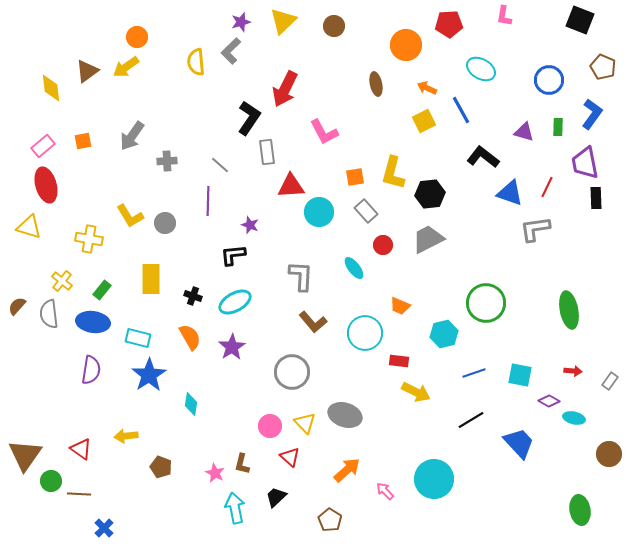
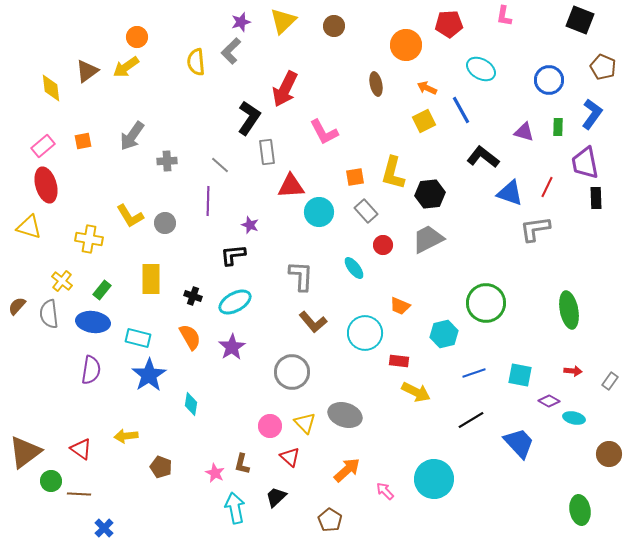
brown triangle at (25, 455): moved 3 px up; rotated 18 degrees clockwise
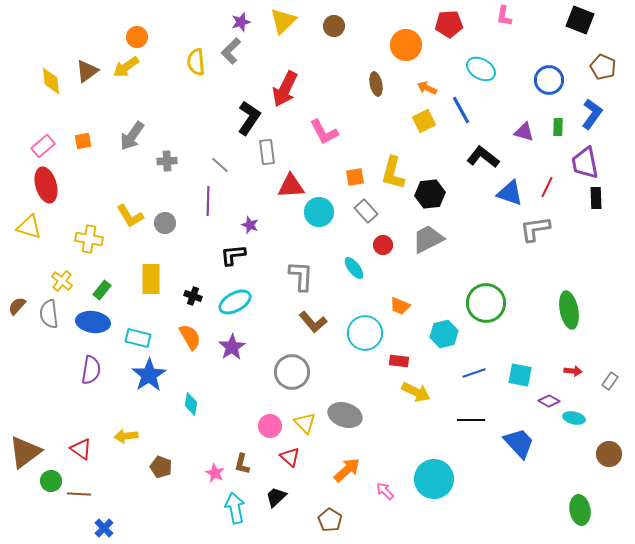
yellow diamond at (51, 88): moved 7 px up
black line at (471, 420): rotated 32 degrees clockwise
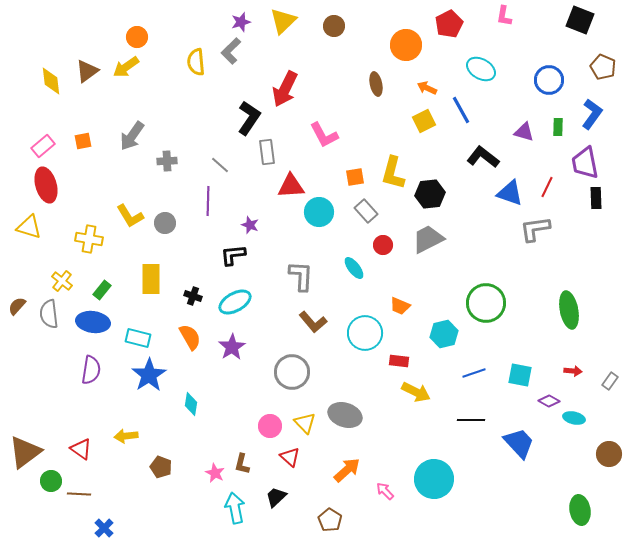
red pentagon at (449, 24): rotated 24 degrees counterclockwise
pink L-shape at (324, 132): moved 3 px down
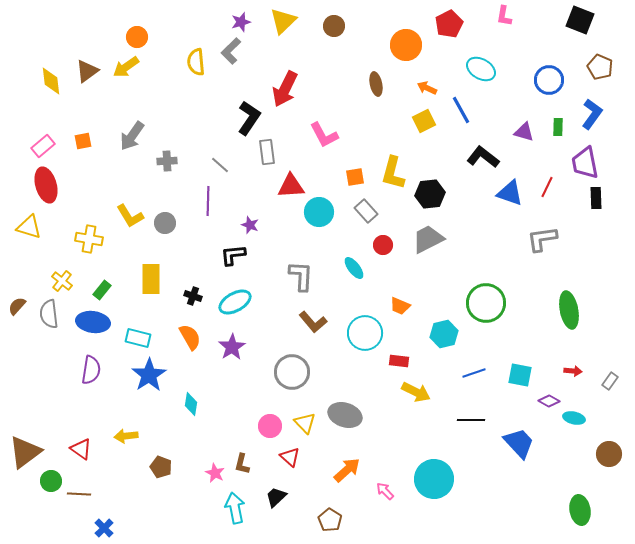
brown pentagon at (603, 67): moved 3 px left
gray L-shape at (535, 229): moved 7 px right, 10 px down
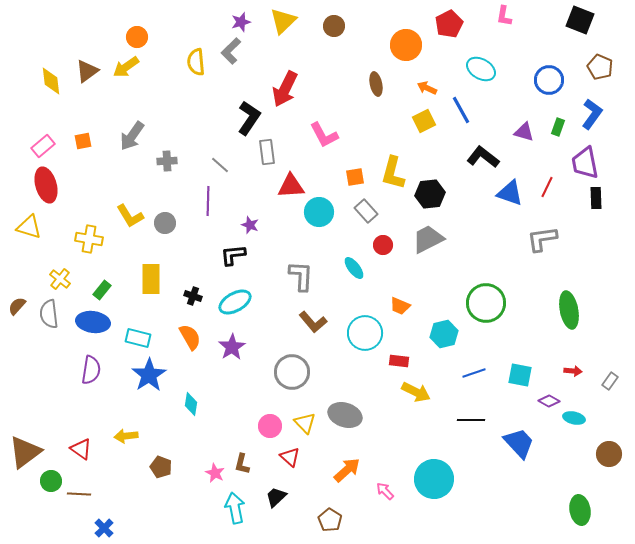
green rectangle at (558, 127): rotated 18 degrees clockwise
yellow cross at (62, 281): moved 2 px left, 2 px up
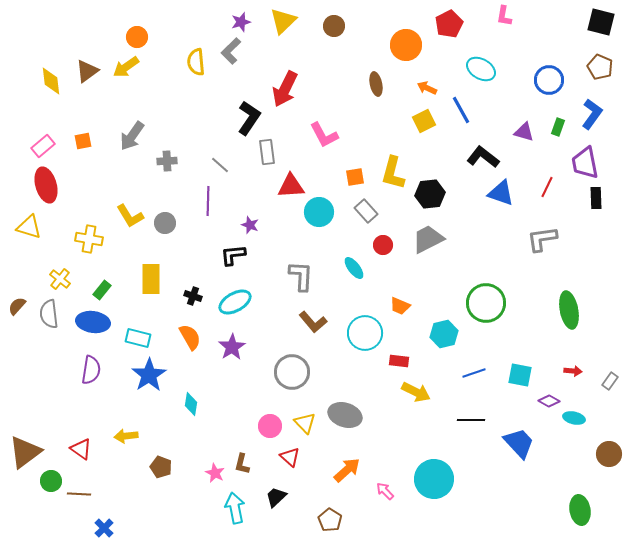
black square at (580, 20): moved 21 px right, 2 px down; rotated 8 degrees counterclockwise
blue triangle at (510, 193): moved 9 px left
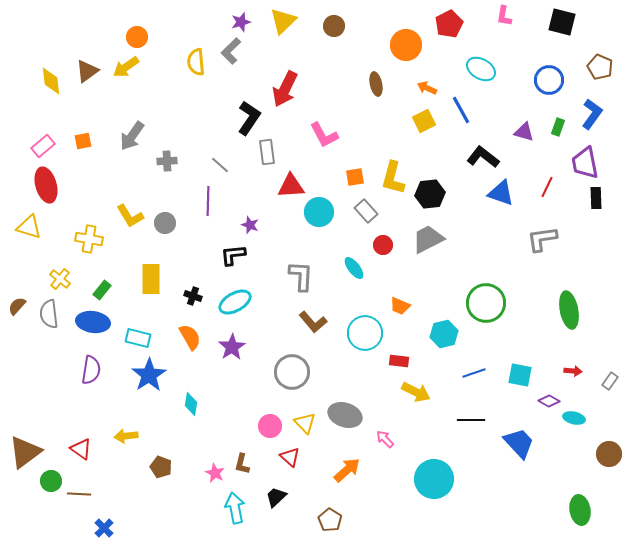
black square at (601, 22): moved 39 px left
yellow L-shape at (393, 173): moved 5 px down
pink arrow at (385, 491): moved 52 px up
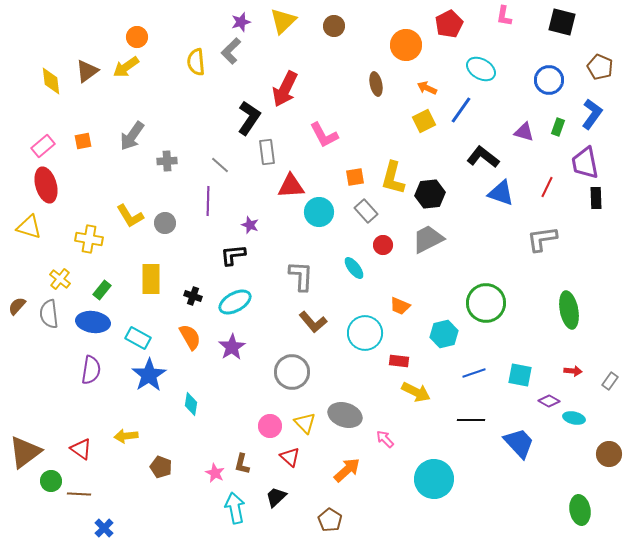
blue line at (461, 110): rotated 64 degrees clockwise
cyan rectangle at (138, 338): rotated 15 degrees clockwise
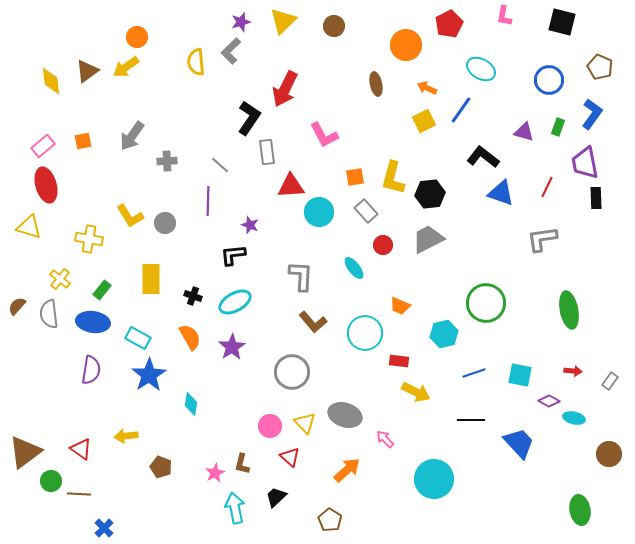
pink star at (215, 473): rotated 18 degrees clockwise
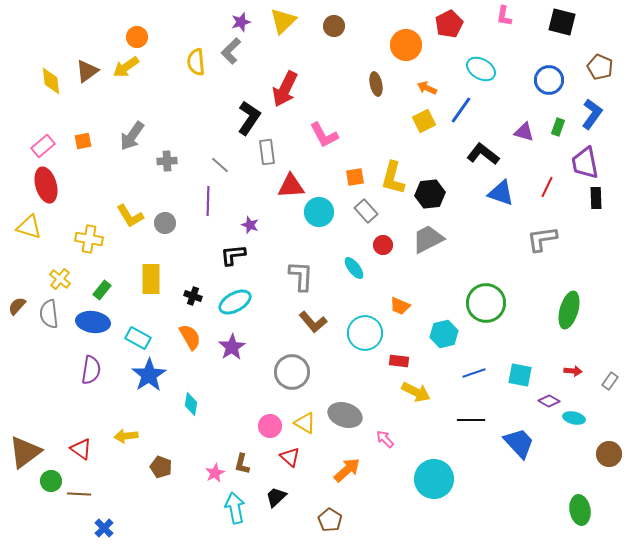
black L-shape at (483, 157): moved 3 px up
green ellipse at (569, 310): rotated 27 degrees clockwise
yellow triangle at (305, 423): rotated 15 degrees counterclockwise
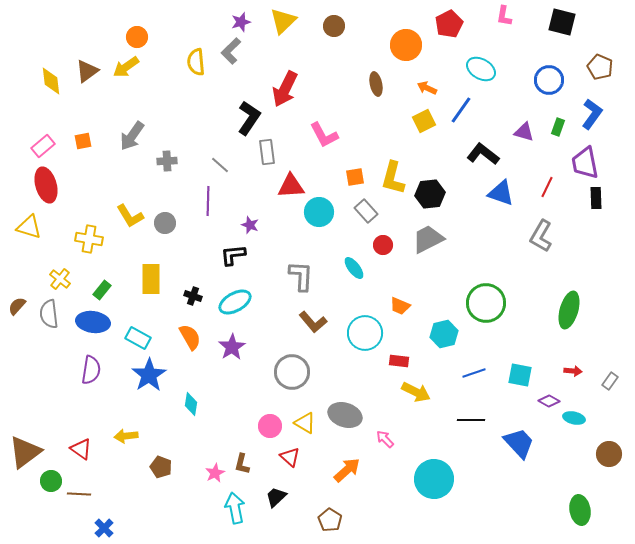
gray L-shape at (542, 239): moved 1 px left, 3 px up; rotated 52 degrees counterclockwise
